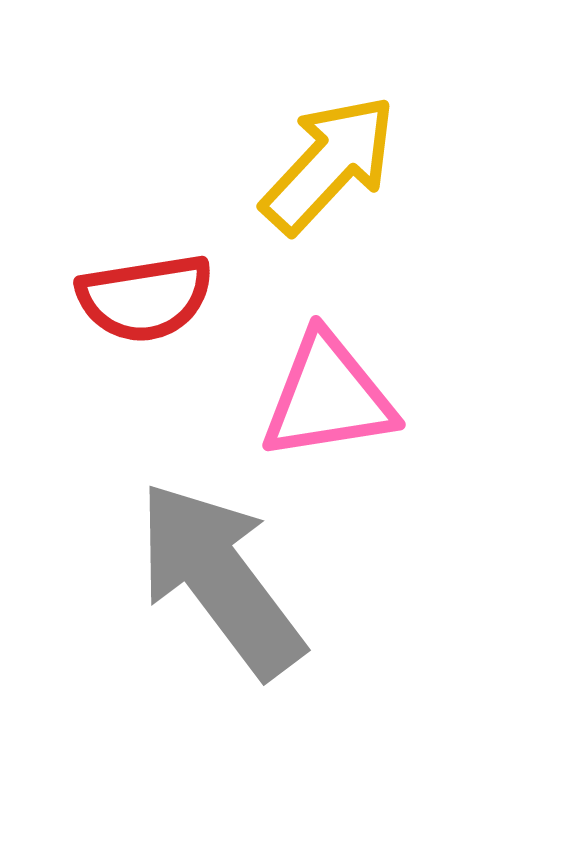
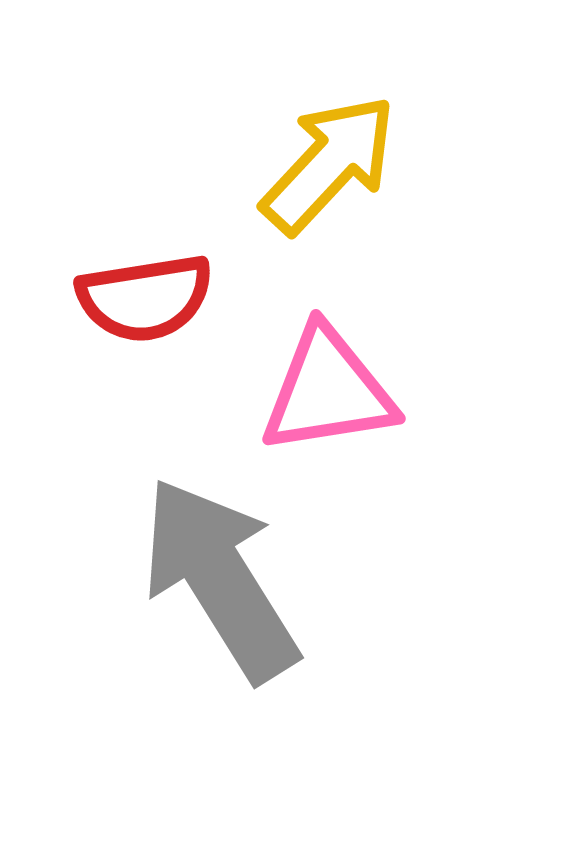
pink triangle: moved 6 px up
gray arrow: rotated 5 degrees clockwise
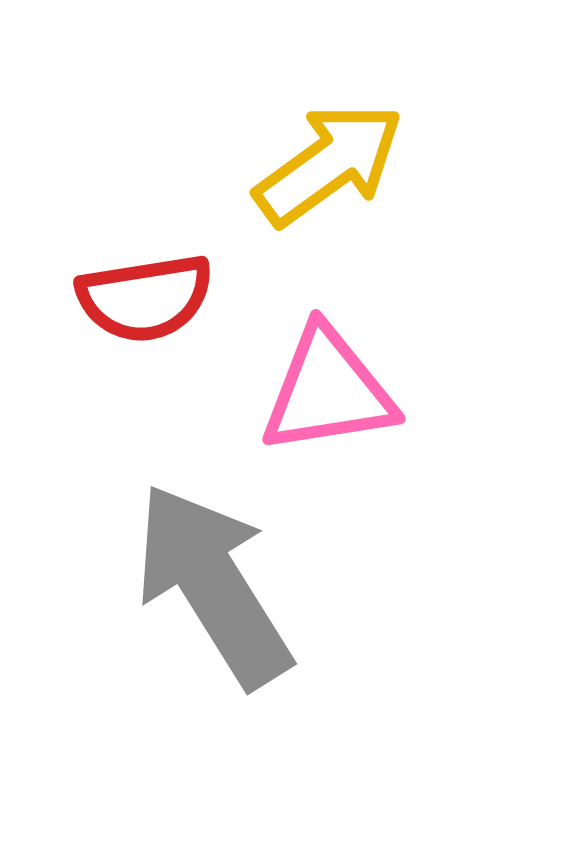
yellow arrow: rotated 11 degrees clockwise
gray arrow: moved 7 px left, 6 px down
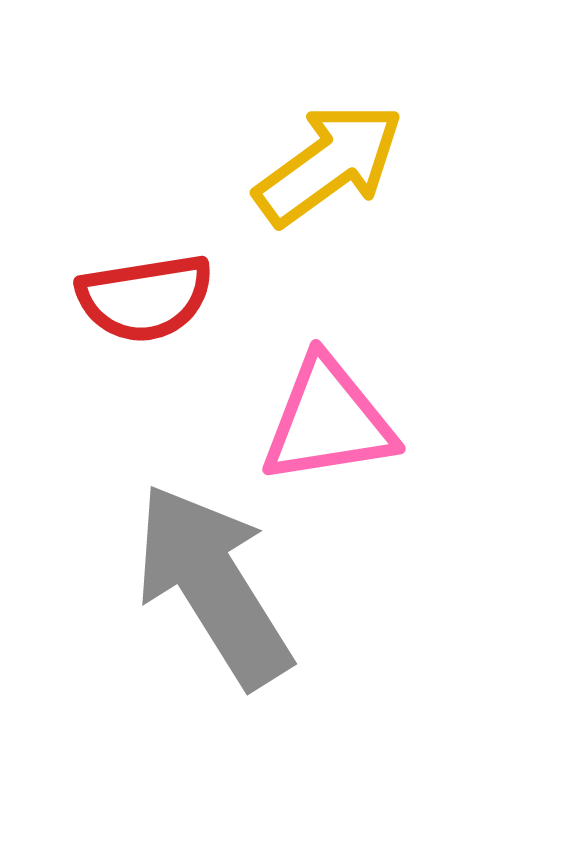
pink triangle: moved 30 px down
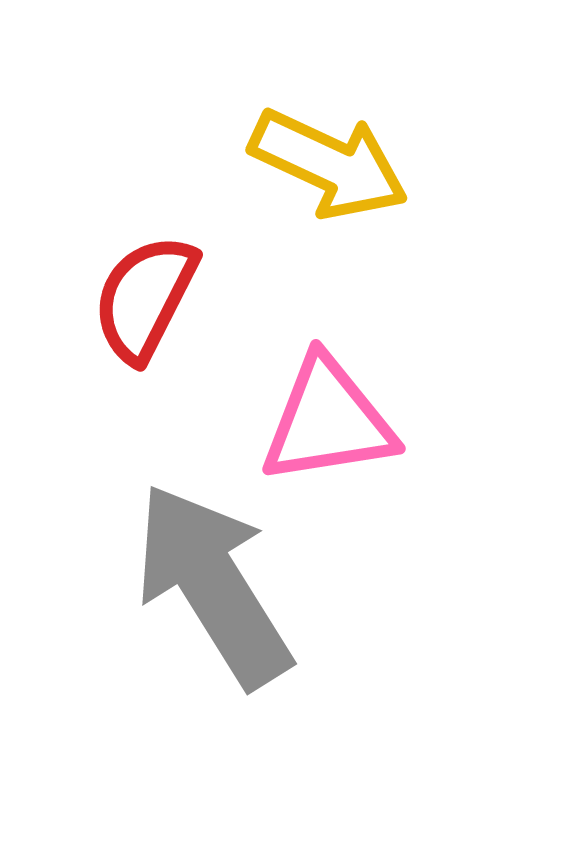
yellow arrow: rotated 61 degrees clockwise
red semicircle: rotated 126 degrees clockwise
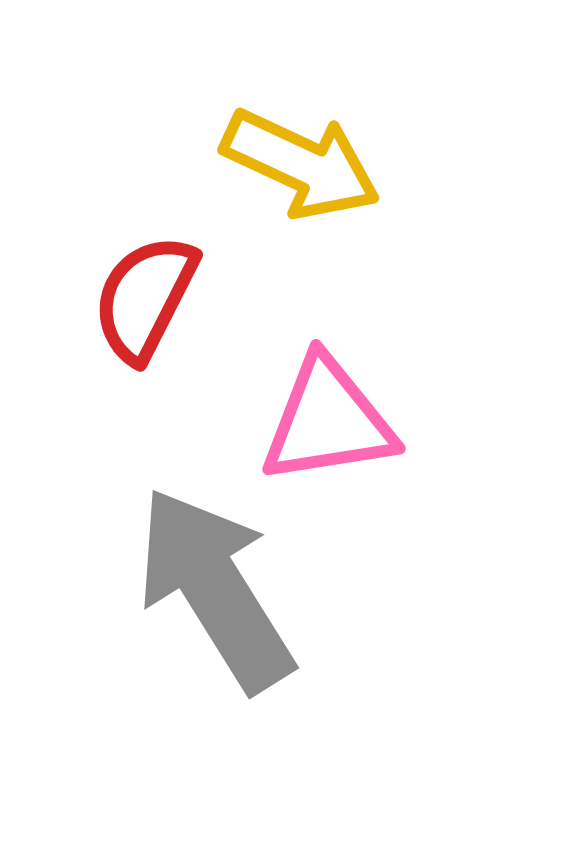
yellow arrow: moved 28 px left
gray arrow: moved 2 px right, 4 px down
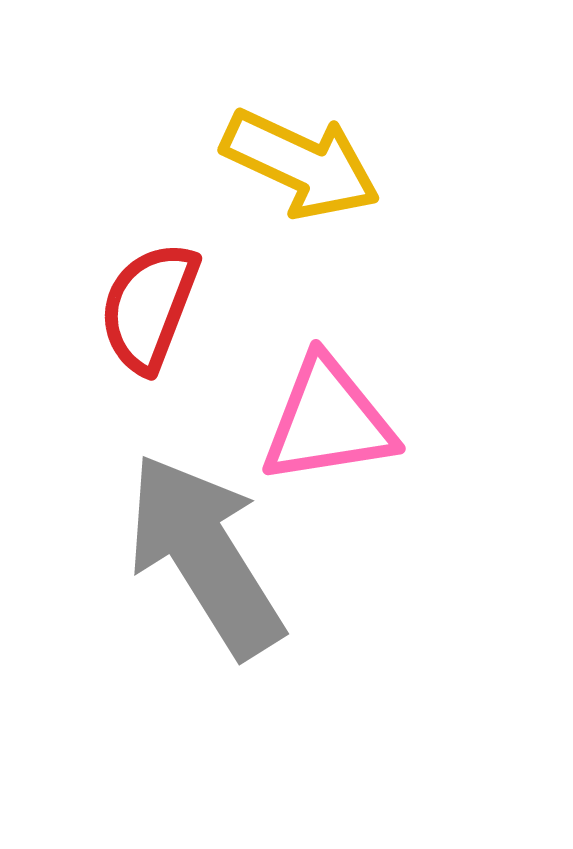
red semicircle: moved 4 px right, 9 px down; rotated 6 degrees counterclockwise
gray arrow: moved 10 px left, 34 px up
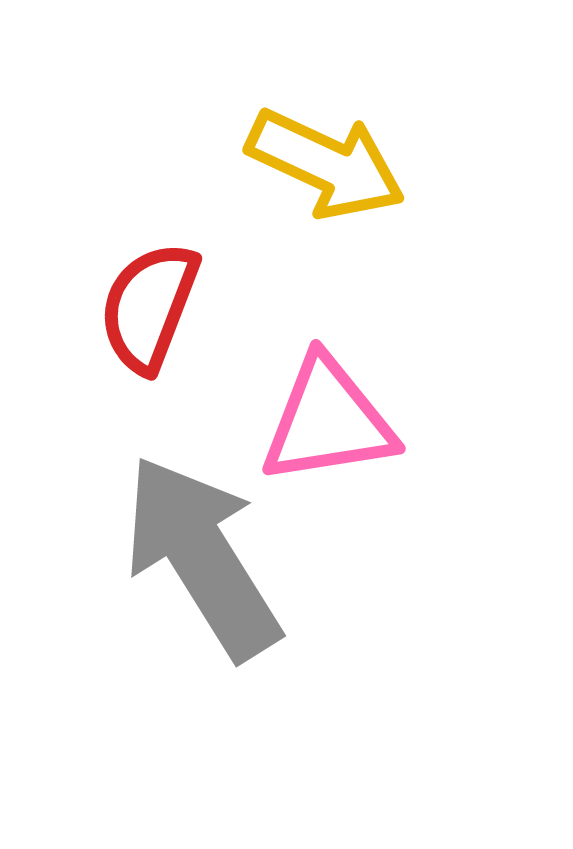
yellow arrow: moved 25 px right
gray arrow: moved 3 px left, 2 px down
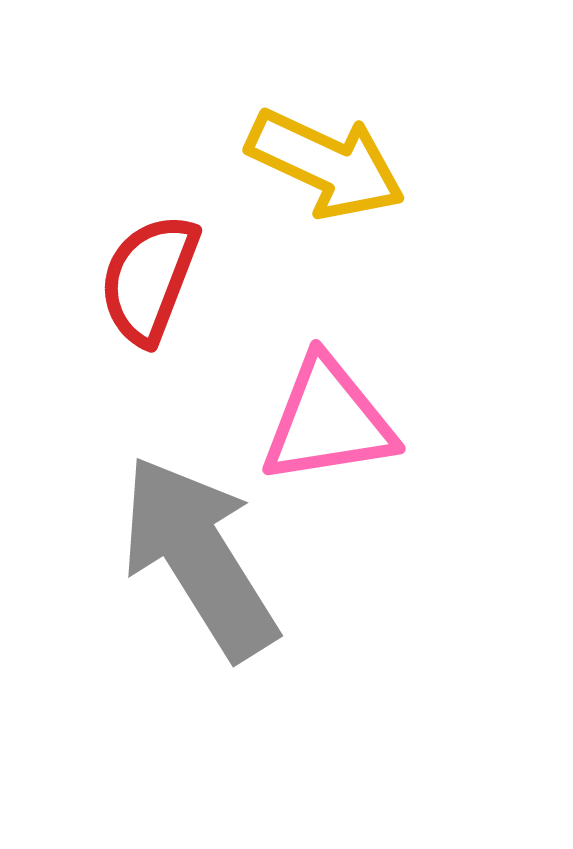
red semicircle: moved 28 px up
gray arrow: moved 3 px left
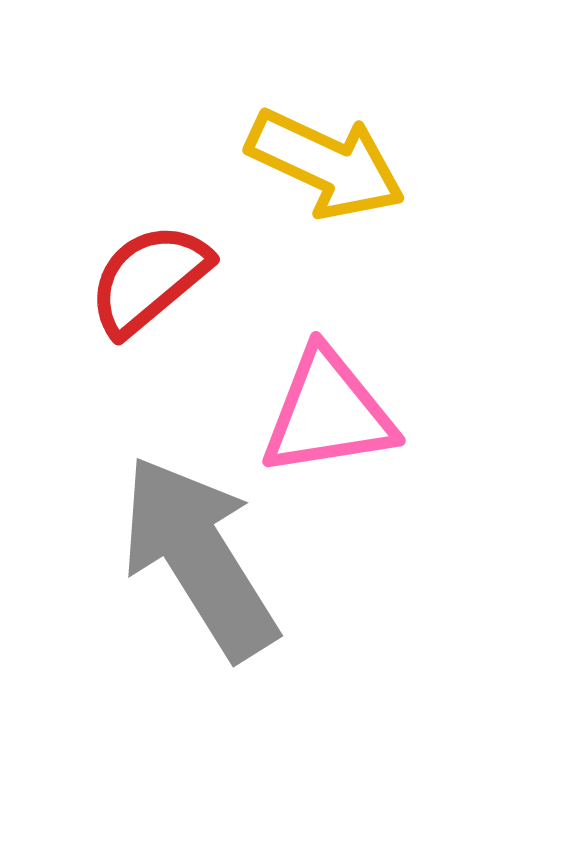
red semicircle: rotated 29 degrees clockwise
pink triangle: moved 8 px up
